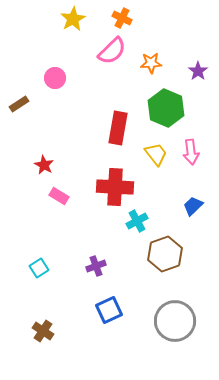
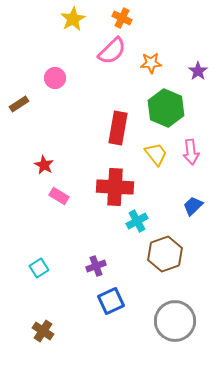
blue square: moved 2 px right, 9 px up
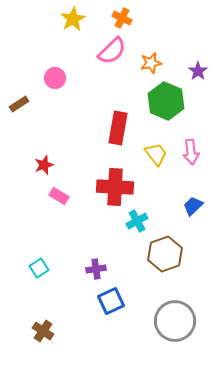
orange star: rotated 10 degrees counterclockwise
green hexagon: moved 7 px up
red star: rotated 24 degrees clockwise
purple cross: moved 3 px down; rotated 12 degrees clockwise
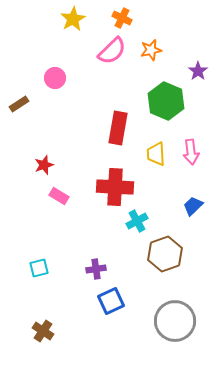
orange star: moved 13 px up
yellow trapezoid: rotated 145 degrees counterclockwise
cyan square: rotated 18 degrees clockwise
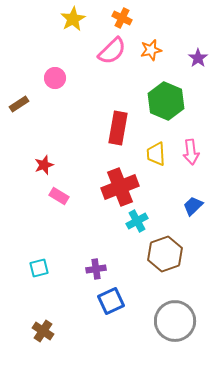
purple star: moved 13 px up
red cross: moved 5 px right; rotated 24 degrees counterclockwise
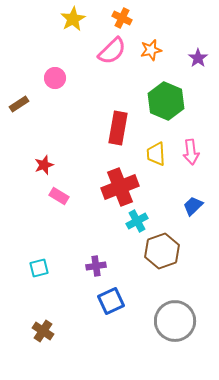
brown hexagon: moved 3 px left, 3 px up
purple cross: moved 3 px up
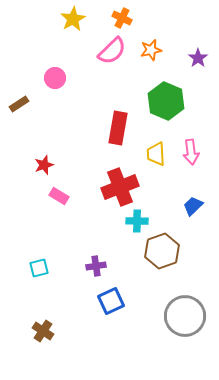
cyan cross: rotated 30 degrees clockwise
gray circle: moved 10 px right, 5 px up
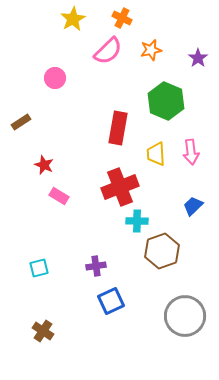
pink semicircle: moved 4 px left
brown rectangle: moved 2 px right, 18 px down
red star: rotated 30 degrees counterclockwise
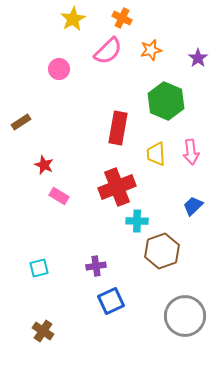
pink circle: moved 4 px right, 9 px up
red cross: moved 3 px left
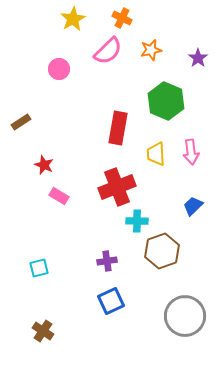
purple cross: moved 11 px right, 5 px up
